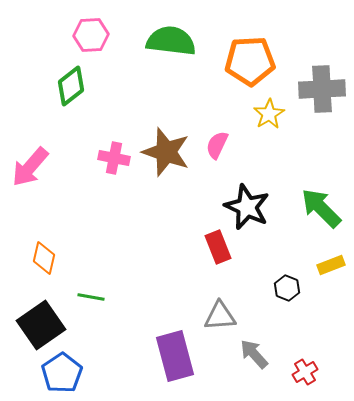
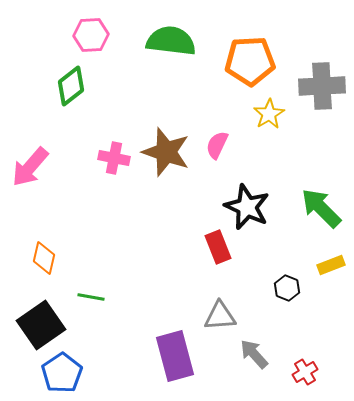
gray cross: moved 3 px up
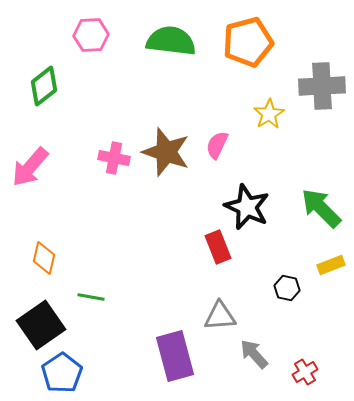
orange pentagon: moved 2 px left, 19 px up; rotated 12 degrees counterclockwise
green diamond: moved 27 px left
black hexagon: rotated 10 degrees counterclockwise
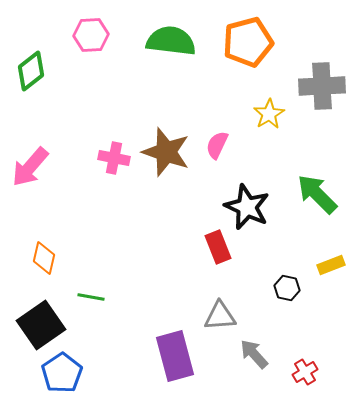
green diamond: moved 13 px left, 15 px up
green arrow: moved 4 px left, 14 px up
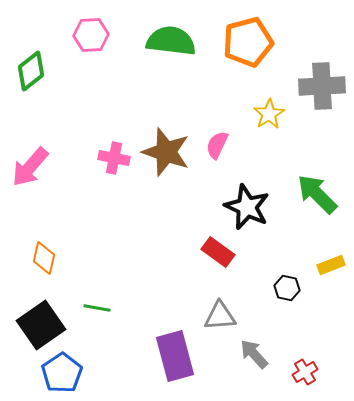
red rectangle: moved 5 px down; rotated 32 degrees counterclockwise
green line: moved 6 px right, 11 px down
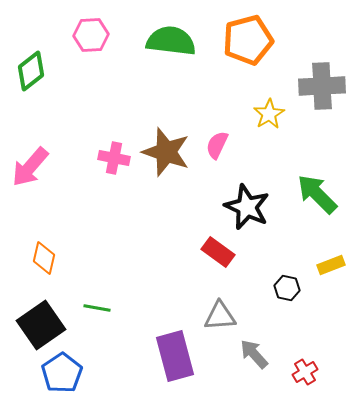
orange pentagon: moved 2 px up
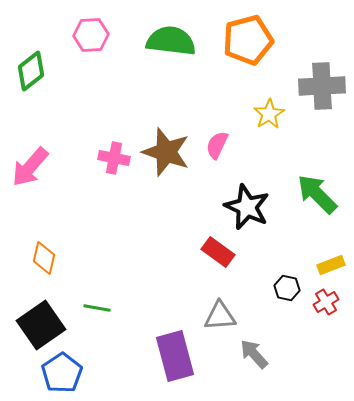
red cross: moved 21 px right, 70 px up
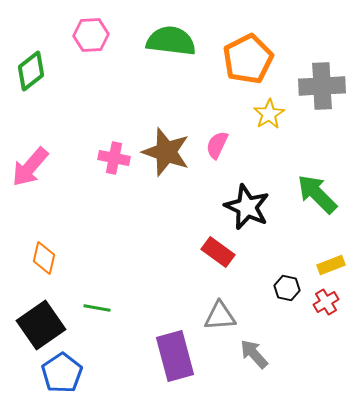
orange pentagon: moved 19 px down; rotated 12 degrees counterclockwise
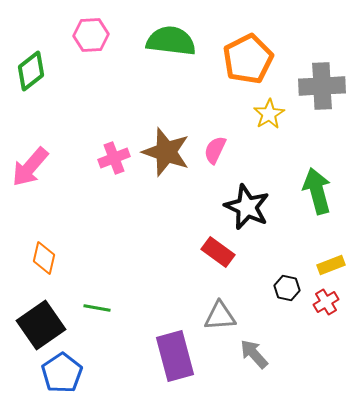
pink semicircle: moved 2 px left, 5 px down
pink cross: rotated 32 degrees counterclockwise
green arrow: moved 3 px up; rotated 30 degrees clockwise
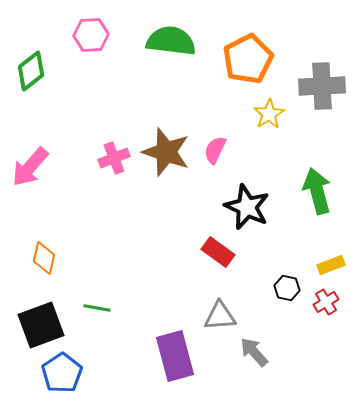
black square: rotated 15 degrees clockwise
gray arrow: moved 2 px up
